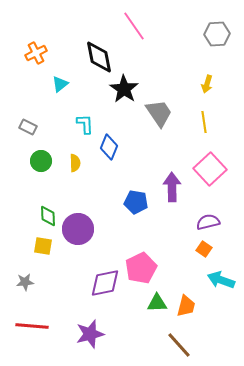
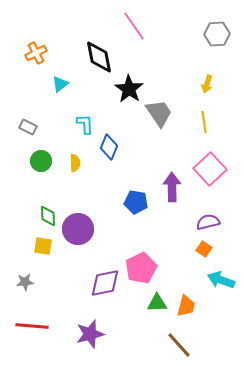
black star: moved 5 px right
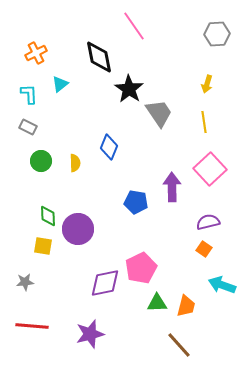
cyan L-shape: moved 56 px left, 30 px up
cyan arrow: moved 1 px right, 5 px down
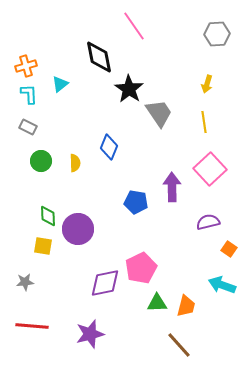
orange cross: moved 10 px left, 13 px down; rotated 10 degrees clockwise
orange square: moved 25 px right
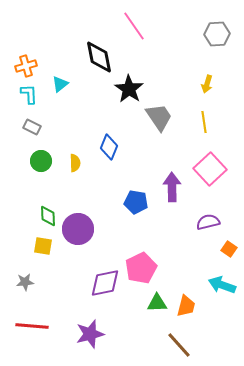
gray trapezoid: moved 4 px down
gray rectangle: moved 4 px right
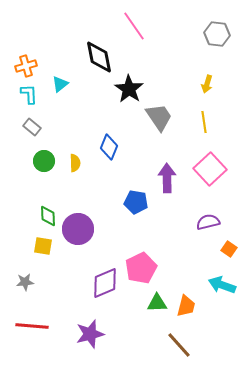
gray hexagon: rotated 10 degrees clockwise
gray rectangle: rotated 12 degrees clockwise
green circle: moved 3 px right
purple arrow: moved 5 px left, 9 px up
purple diamond: rotated 12 degrees counterclockwise
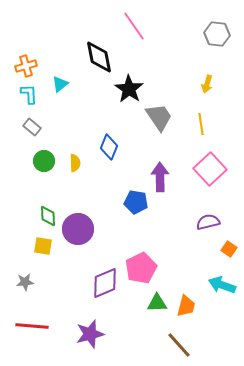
yellow line: moved 3 px left, 2 px down
purple arrow: moved 7 px left, 1 px up
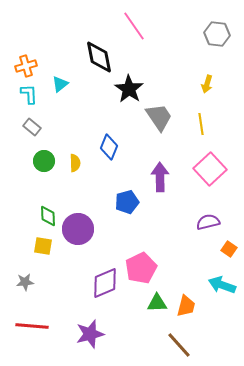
blue pentagon: moved 9 px left; rotated 25 degrees counterclockwise
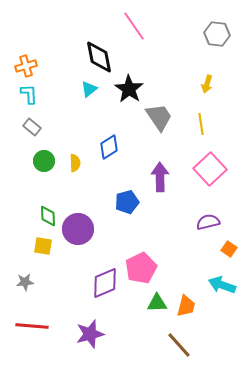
cyan triangle: moved 29 px right, 5 px down
blue diamond: rotated 35 degrees clockwise
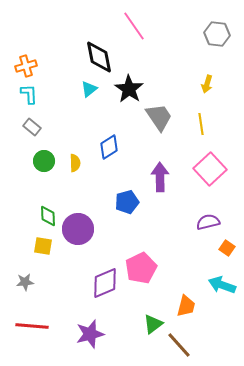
orange square: moved 2 px left, 1 px up
green triangle: moved 4 px left, 21 px down; rotated 35 degrees counterclockwise
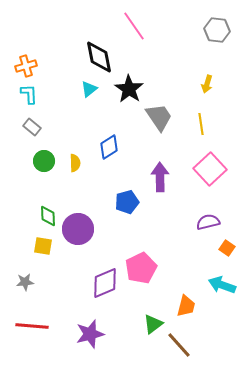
gray hexagon: moved 4 px up
